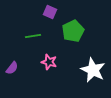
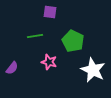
purple square: rotated 16 degrees counterclockwise
green pentagon: moved 10 px down; rotated 20 degrees counterclockwise
green line: moved 2 px right
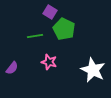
purple square: rotated 24 degrees clockwise
green pentagon: moved 9 px left, 12 px up
